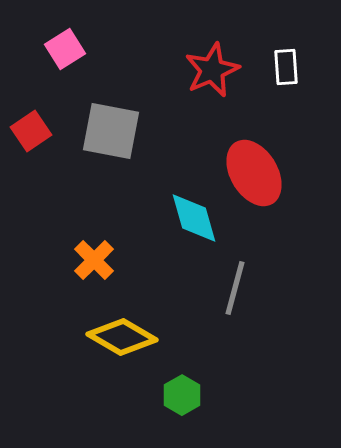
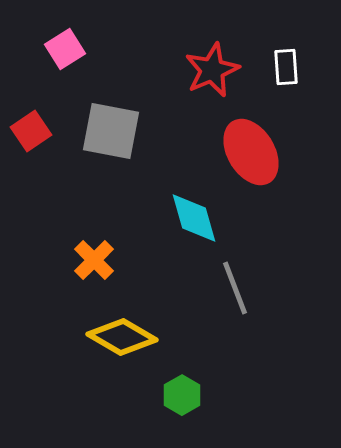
red ellipse: moved 3 px left, 21 px up
gray line: rotated 36 degrees counterclockwise
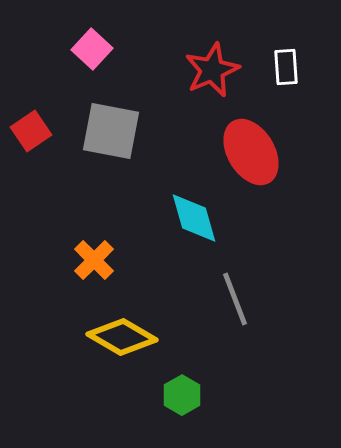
pink square: moved 27 px right; rotated 15 degrees counterclockwise
gray line: moved 11 px down
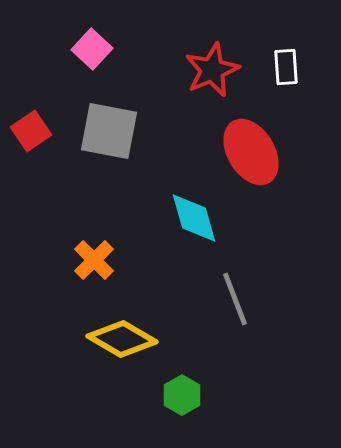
gray square: moved 2 px left
yellow diamond: moved 2 px down
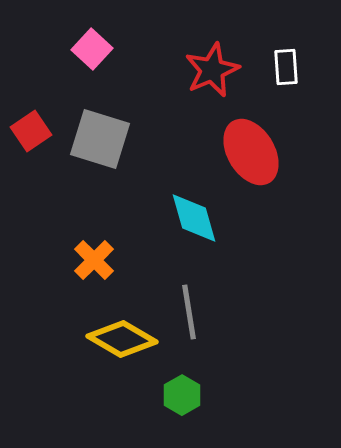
gray square: moved 9 px left, 8 px down; rotated 6 degrees clockwise
gray line: moved 46 px left, 13 px down; rotated 12 degrees clockwise
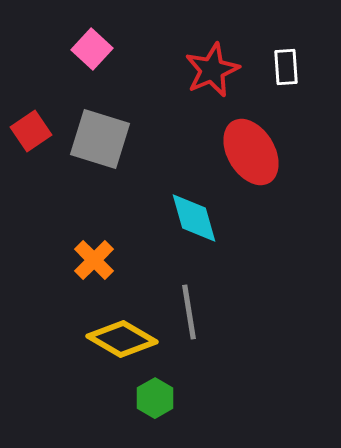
green hexagon: moved 27 px left, 3 px down
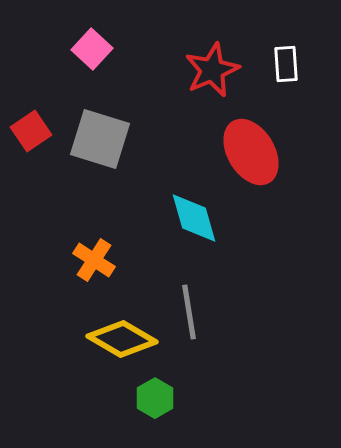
white rectangle: moved 3 px up
orange cross: rotated 12 degrees counterclockwise
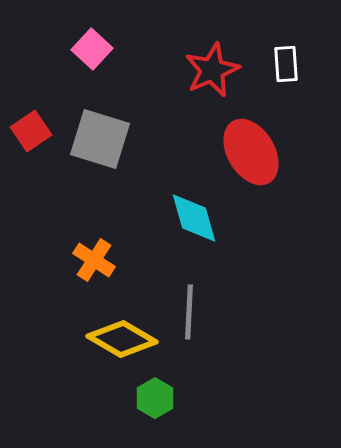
gray line: rotated 12 degrees clockwise
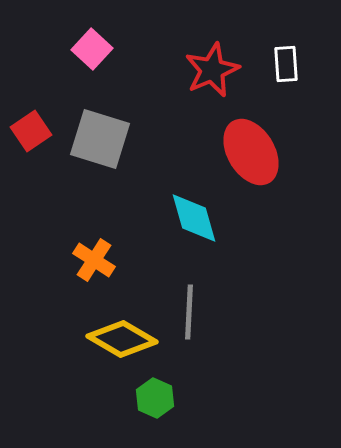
green hexagon: rotated 6 degrees counterclockwise
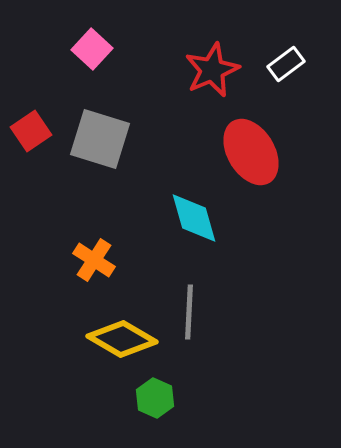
white rectangle: rotated 57 degrees clockwise
